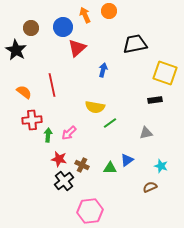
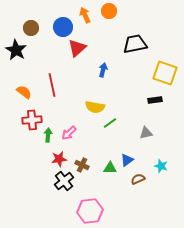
red star: rotated 21 degrees counterclockwise
brown semicircle: moved 12 px left, 8 px up
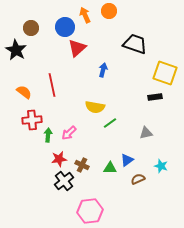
blue circle: moved 2 px right
black trapezoid: rotated 30 degrees clockwise
black rectangle: moved 3 px up
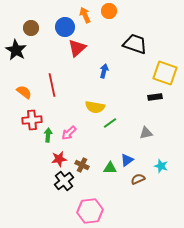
blue arrow: moved 1 px right, 1 px down
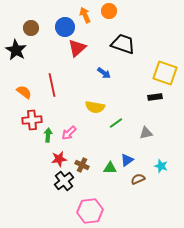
black trapezoid: moved 12 px left
blue arrow: moved 2 px down; rotated 112 degrees clockwise
green line: moved 6 px right
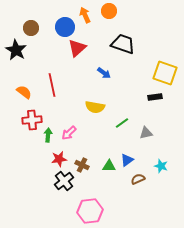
green line: moved 6 px right
green triangle: moved 1 px left, 2 px up
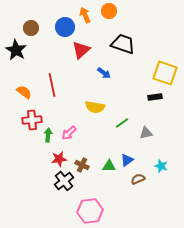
red triangle: moved 4 px right, 2 px down
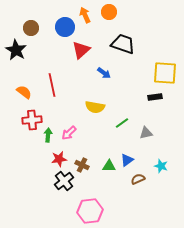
orange circle: moved 1 px down
yellow square: rotated 15 degrees counterclockwise
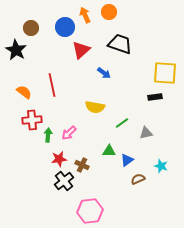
black trapezoid: moved 3 px left
green triangle: moved 15 px up
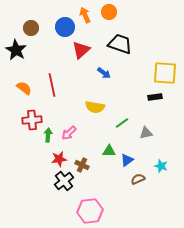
orange semicircle: moved 4 px up
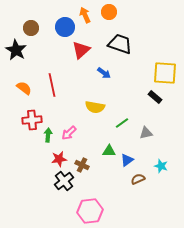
black rectangle: rotated 48 degrees clockwise
